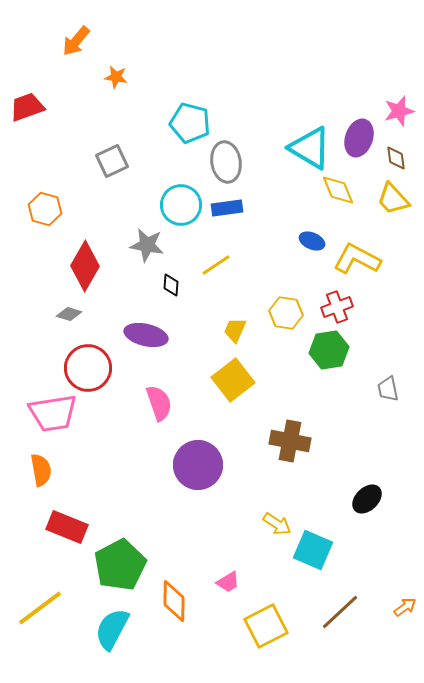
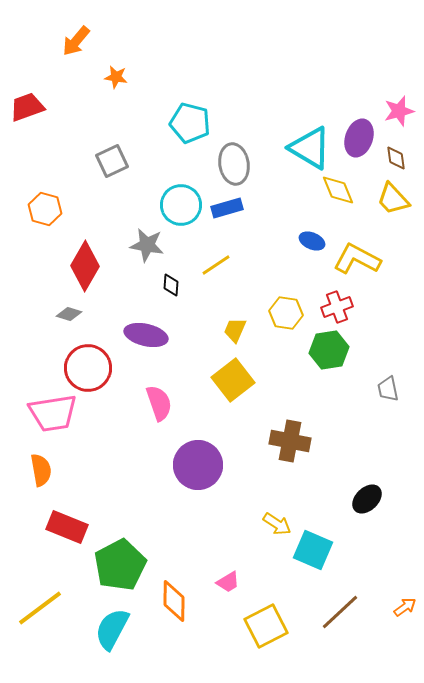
gray ellipse at (226, 162): moved 8 px right, 2 px down
blue rectangle at (227, 208): rotated 8 degrees counterclockwise
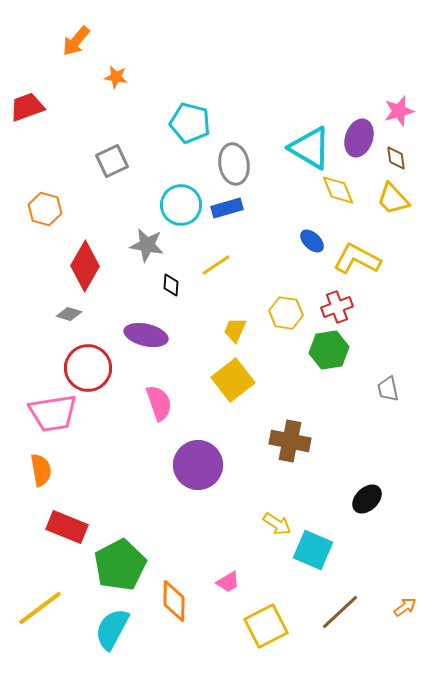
blue ellipse at (312, 241): rotated 20 degrees clockwise
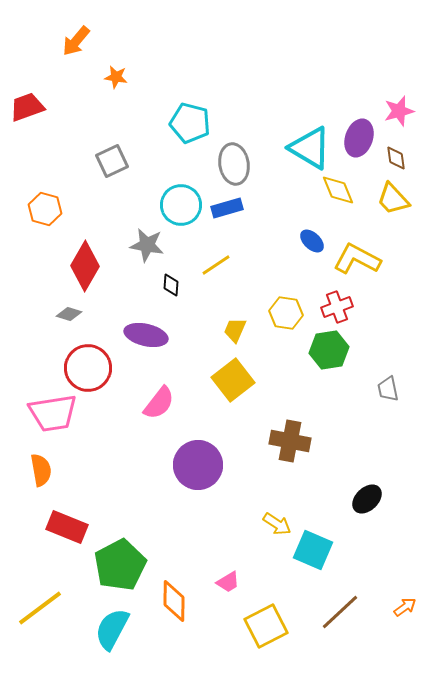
pink semicircle at (159, 403): rotated 57 degrees clockwise
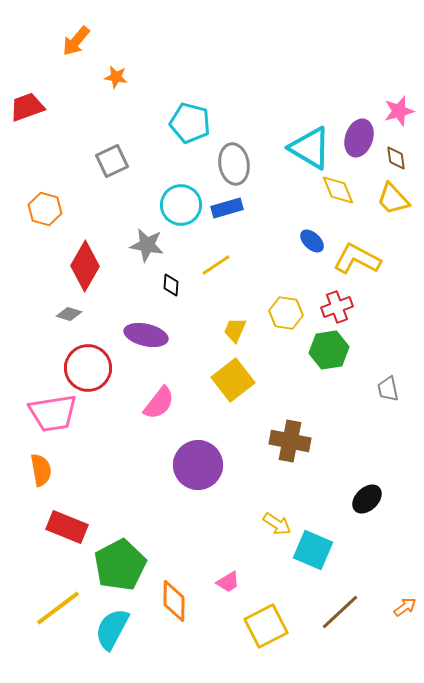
yellow line at (40, 608): moved 18 px right
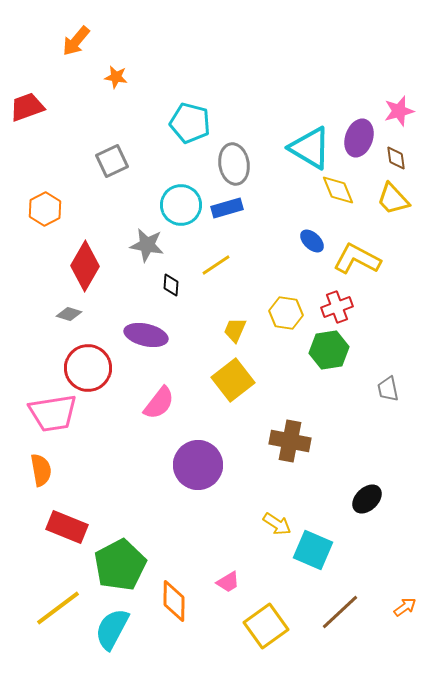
orange hexagon at (45, 209): rotated 16 degrees clockwise
yellow square at (266, 626): rotated 9 degrees counterclockwise
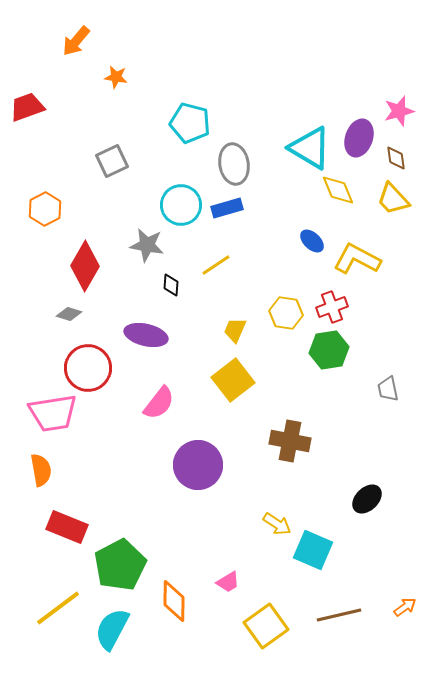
red cross at (337, 307): moved 5 px left
brown line at (340, 612): moved 1 px left, 3 px down; rotated 30 degrees clockwise
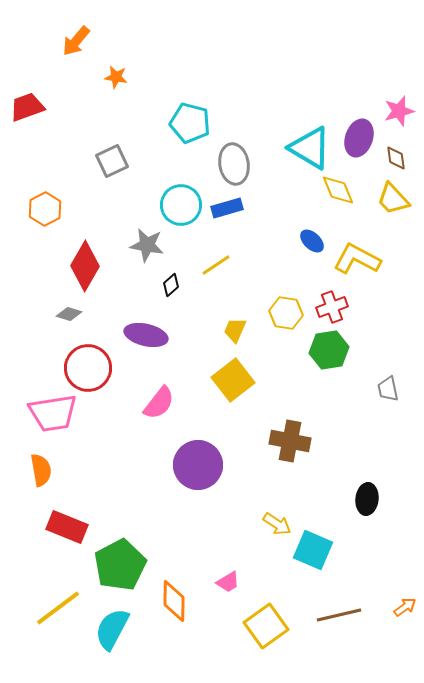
black diamond at (171, 285): rotated 45 degrees clockwise
black ellipse at (367, 499): rotated 40 degrees counterclockwise
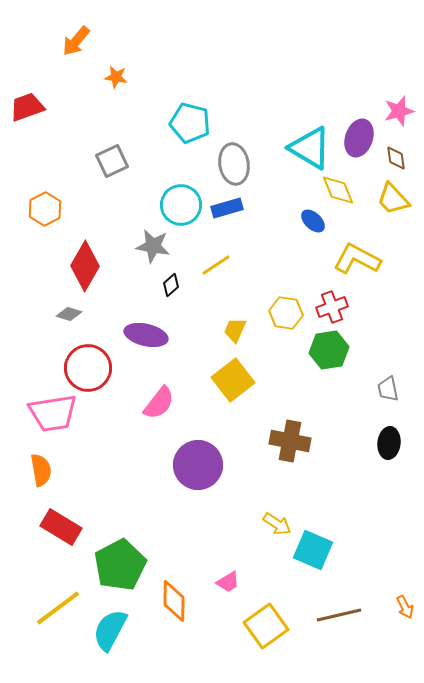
blue ellipse at (312, 241): moved 1 px right, 20 px up
gray star at (147, 245): moved 6 px right, 1 px down
black ellipse at (367, 499): moved 22 px right, 56 px up
red rectangle at (67, 527): moved 6 px left; rotated 9 degrees clockwise
orange arrow at (405, 607): rotated 100 degrees clockwise
cyan semicircle at (112, 629): moved 2 px left, 1 px down
